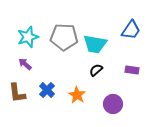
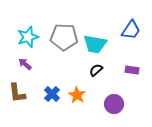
blue cross: moved 5 px right, 4 px down
purple circle: moved 1 px right
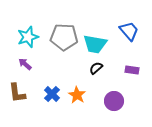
blue trapezoid: moved 2 px left, 1 px down; rotated 75 degrees counterclockwise
black semicircle: moved 2 px up
purple circle: moved 3 px up
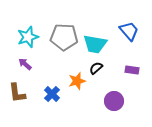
orange star: moved 14 px up; rotated 24 degrees clockwise
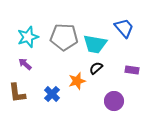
blue trapezoid: moved 5 px left, 3 px up
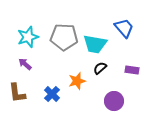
black semicircle: moved 4 px right
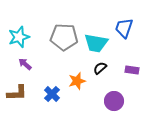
blue trapezoid: rotated 120 degrees counterclockwise
cyan star: moved 9 px left
cyan trapezoid: moved 1 px right, 1 px up
brown L-shape: rotated 85 degrees counterclockwise
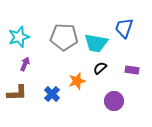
purple arrow: rotated 72 degrees clockwise
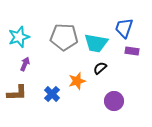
purple rectangle: moved 19 px up
